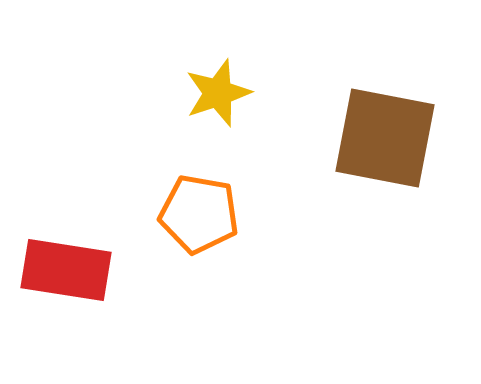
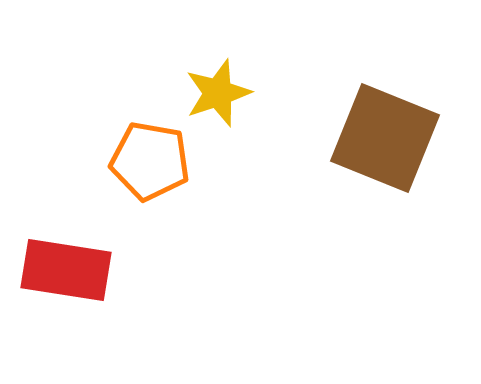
brown square: rotated 11 degrees clockwise
orange pentagon: moved 49 px left, 53 px up
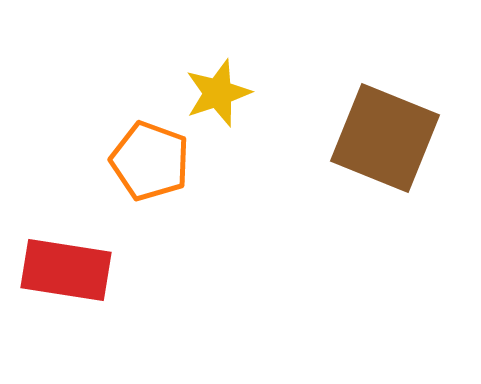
orange pentagon: rotated 10 degrees clockwise
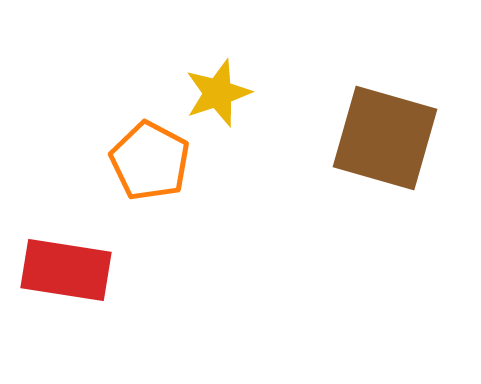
brown square: rotated 6 degrees counterclockwise
orange pentagon: rotated 8 degrees clockwise
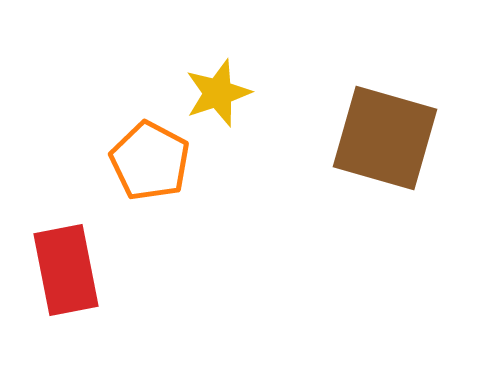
red rectangle: rotated 70 degrees clockwise
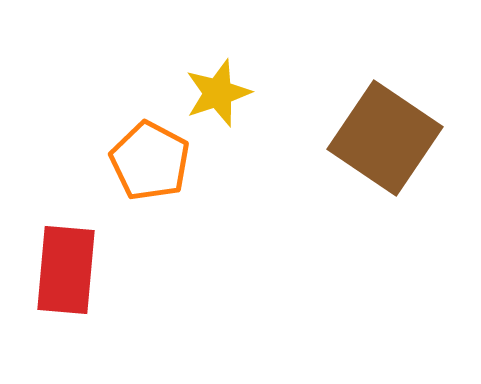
brown square: rotated 18 degrees clockwise
red rectangle: rotated 16 degrees clockwise
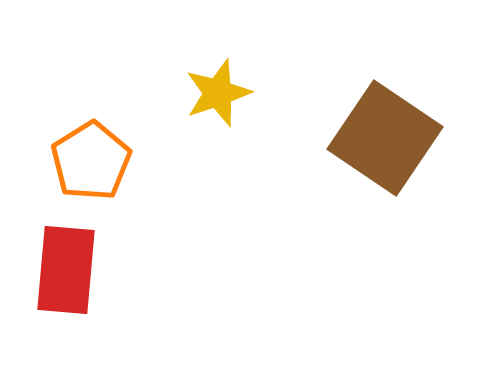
orange pentagon: moved 59 px left; rotated 12 degrees clockwise
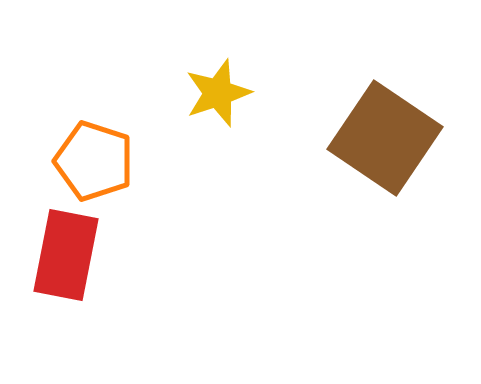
orange pentagon: moved 3 px right; rotated 22 degrees counterclockwise
red rectangle: moved 15 px up; rotated 6 degrees clockwise
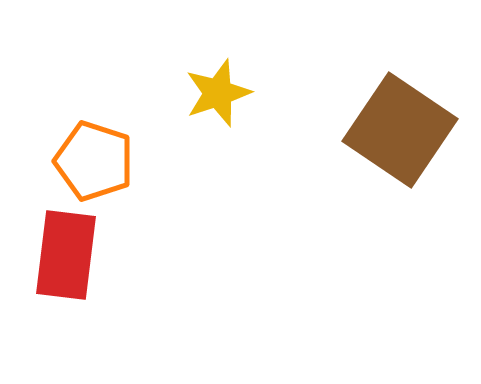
brown square: moved 15 px right, 8 px up
red rectangle: rotated 4 degrees counterclockwise
